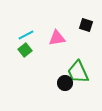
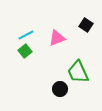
black square: rotated 16 degrees clockwise
pink triangle: rotated 12 degrees counterclockwise
green square: moved 1 px down
black circle: moved 5 px left, 6 px down
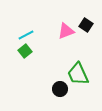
pink triangle: moved 9 px right, 7 px up
green trapezoid: moved 2 px down
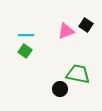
cyan line: rotated 28 degrees clockwise
green square: rotated 16 degrees counterclockwise
green trapezoid: rotated 125 degrees clockwise
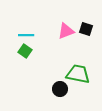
black square: moved 4 px down; rotated 16 degrees counterclockwise
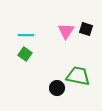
pink triangle: rotated 36 degrees counterclockwise
green square: moved 3 px down
green trapezoid: moved 2 px down
black circle: moved 3 px left, 1 px up
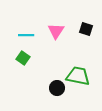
pink triangle: moved 10 px left
green square: moved 2 px left, 4 px down
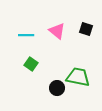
pink triangle: moved 1 px right; rotated 24 degrees counterclockwise
green square: moved 8 px right, 6 px down
green trapezoid: moved 1 px down
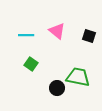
black square: moved 3 px right, 7 px down
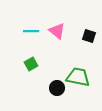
cyan line: moved 5 px right, 4 px up
green square: rotated 24 degrees clockwise
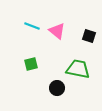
cyan line: moved 1 px right, 5 px up; rotated 21 degrees clockwise
green square: rotated 16 degrees clockwise
green trapezoid: moved 8 px up
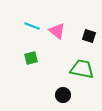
green square: moved 6 px up
green trapezoid: moved 4 px right
black circle: moved 6 px right, 7 px down
